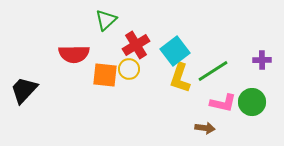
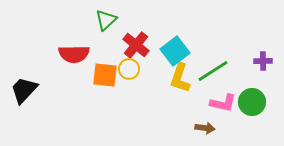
red cross: rotated 20 degrees counterclockwise
purple cross: moved 1 px right, 1 px down
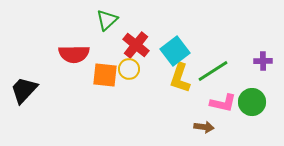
green triangle: moved 1 px right
brown arrow: moved 1 px left, 1 px up
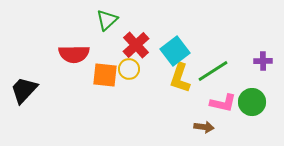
red cross: rotated 8 degrees clockwise
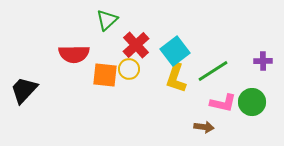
yellow L-shape: moved 4 px left
